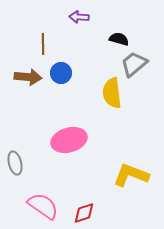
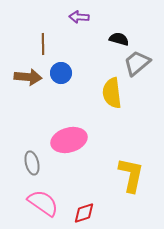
gray trapezoid: moved 3 px right, 1 px up
gray ellipse: moved 17 px right
yellow L-shape: rotated 81 degrees clockwise
pink semicircle: moved 3 px up
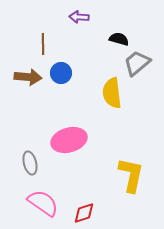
gray ellipse: moved 2 px left
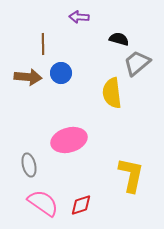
gray ellipse: moved 1 px left, 2 px down
red diamond: moved 3 px left, 8 px up
